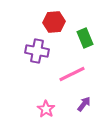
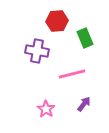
red hexagon: moved 3 px right, 1 px up
pink line: rotated 12 degrees clockwise
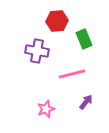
green rectangle: moved 1 px left, 1 px down
purple arrow: moved 2 px right, 2 px up
pink star: rotated 18 degrees clockwise
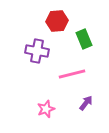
purple arrow: moved 1 px down
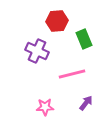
purple cross: rotated 15 degrees clockwise
pink star: moved 1 px left, 2 px up; rotated 18 degrees clockwise
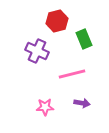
red hexagon: rotated 10 degrees counterclockwise
purple arrow: moved 4 px left; rotated 63 degrees clockwise
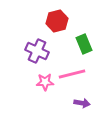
green rectangle: moved 5 px down
pink star: moved 25 px up
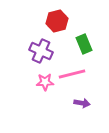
purple cross: moved 4 px right
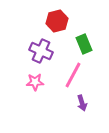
pink line: moved 1 px right, 1 px down; rotated 48 degrees counterclockwise
pink star: moved 10 px left
purple arrow: rotated 63 degrees clockwise
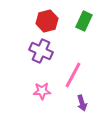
red hexagon: moved 10 px left
green rectangle: moved 23 px up; rotated 48 degrees clockwise
pink star: moved 7 px right, 9 px down
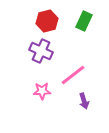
pink line: rotated 24 degrees clockwise
purple arrow: moved 2 px right, 2 px up
